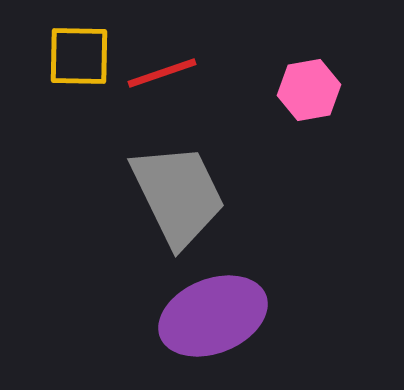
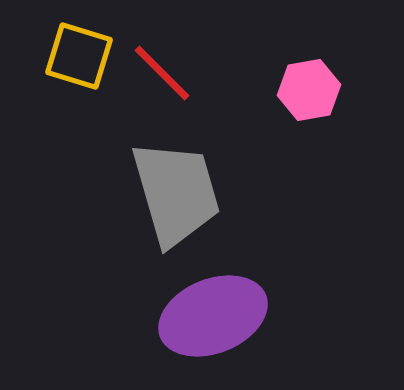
yellow square: rotated 16 degrees clockwise
red line: rotated 64 degrees clockwise
gray trapezoid: moved 2 px left, 2 px up; rotated 10 degrees clockwise
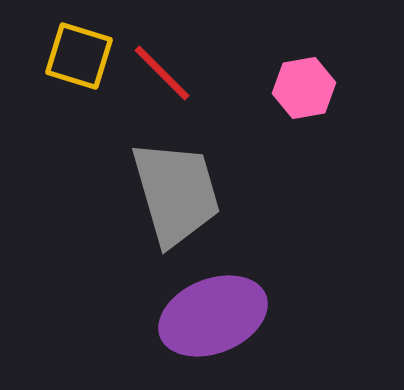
pink hexagon: moved 5 px left, 2 px up
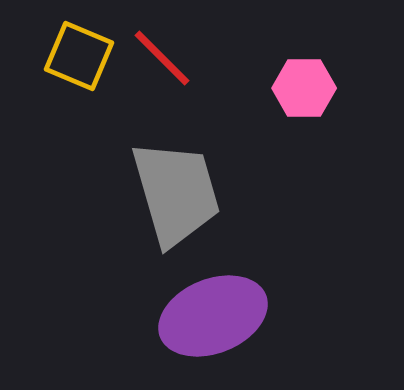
yellow square: rotated 6 degrees clockwise
red line: moved 15 px up
pink hexagon: rotated 10 degrees clockwise
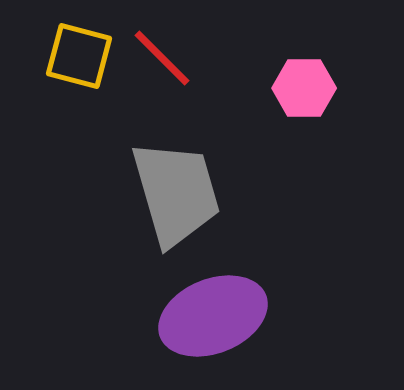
yellow square: rotated 8 degrees counterclockwise
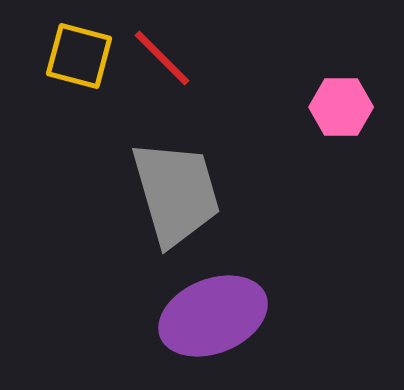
pink hexagon: moved 37 px right, 19 px down
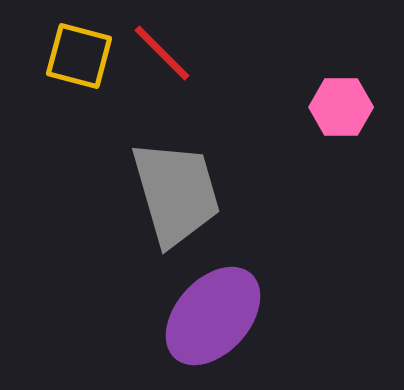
red line: moved 5 px up
purple ellipse: rotated 26 degrees counterclockwise
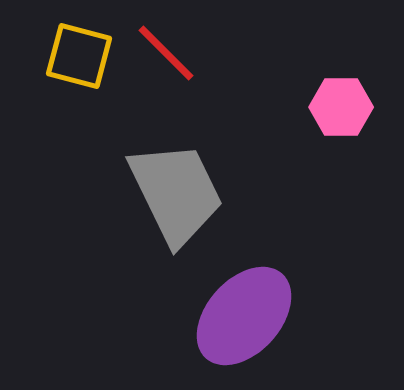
red line: moved 4 px right
gray trapezoid: rotated 10 degrees counterclockwise
purple ellipse: moved 31 px right
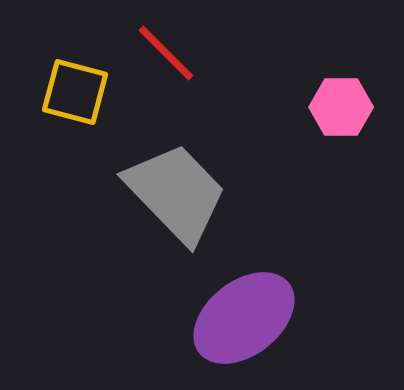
yellow square: moved 4 px left, 36 px down
gray trapezoid: rotated 18 degrees counterclockwise
purple ellipse: moved 2 px down; rotated 10 degrees clockwise
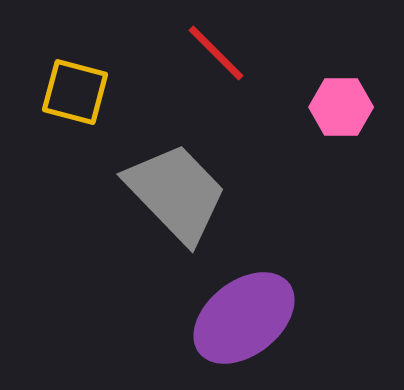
red line: moved 50 px right
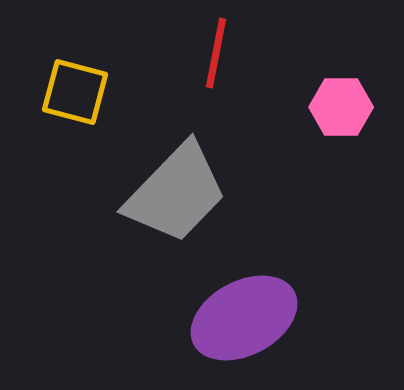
red line: rotated 56 degrees clockwise
gray trapezoid: rotated 88 degrees clockwise
purple ellipse: rotated 10 degrees clockwise
